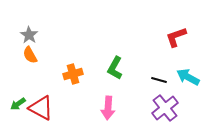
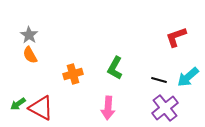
cyan arrow: rotated 70 degrees counterclockwise
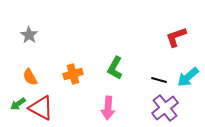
orange semicircle: moved 22 px down
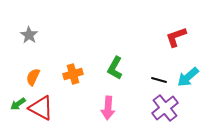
orange semicircle: moved 3 px right; rotated 54 degrees clockwise
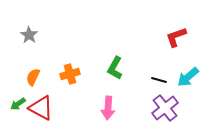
orange cross: moved 3 px left
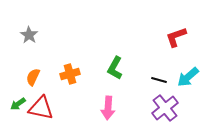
red triangle: rotated 16 degrees counterclockwise
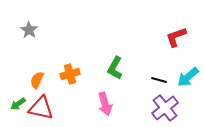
gray star: moved 5 px up
orange semicircle: moved 4 px right, 3 px down
pink arrow: moved 3 px left, 4 px up; rotated 20 degrees counterclockwise
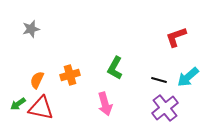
gray star: moved 2 px right, 1 px up; rotated 24 degrees clockwise
orange cross: moved 1 px down
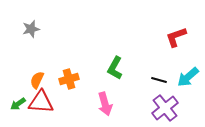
orange cross: moved 1 px left, 4 px down
red triangle: moved 6 px up; rotated 8 degrees counterclockwise
